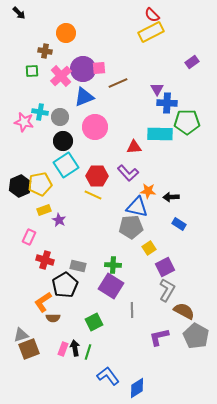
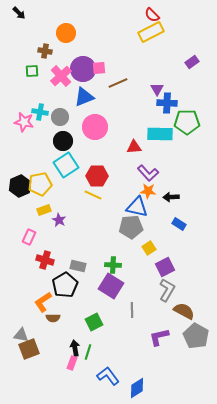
purple L-shape at (128, 173): moved 20 px right
gray triangle at (21, 335): rotated 28 degrees clockwise
pink rectangle at (63, 349): moved 9 px right, 14 px down
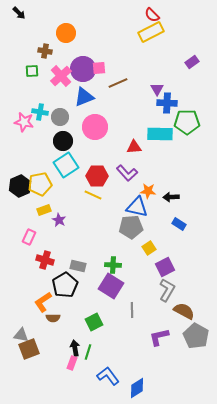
purple L-shape at (148, 173): moved 21 px left
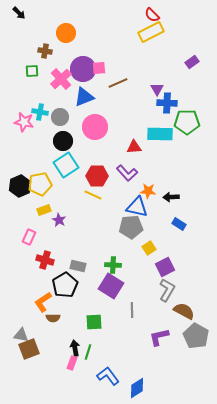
pink cross at (61, 76): moved 3 px down
green square at (94, 322): rotated 24 degrees clockwise
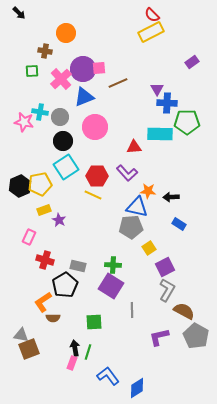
cyan square at (66, 165): moved 2 px down
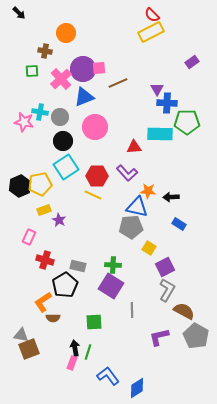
yellow square at (149, 248): rotated 24 degrees counterclockwise
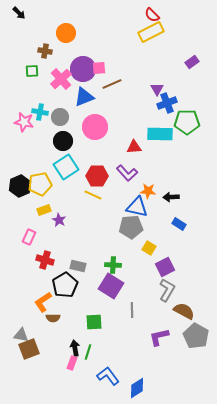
brown line at (118, 83): moved 6 px left, 1 px down
blue cross at (167, 103): rotated 24 degrees counterclockwise
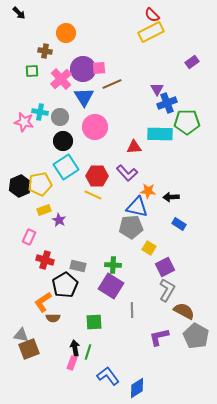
blue triangle at (84, 97): rotated 40 degrees counterclockwise
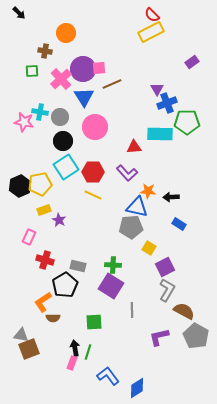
red hexagon at (97, 176): moved 4 px left, 4 px up
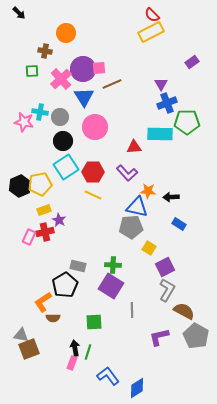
purple triangle at (157, 89): moved 4 px right, 5 px up
red cross at (45, 260): moved 28 px up; rotated 30 degrees counterclockwise
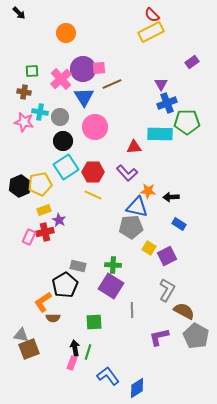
brown cross at (45, 51): moved 21 px left, 41 px down
purple square at (165, 267): moved 2 px right, 11 px up
